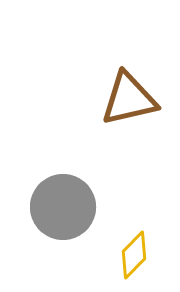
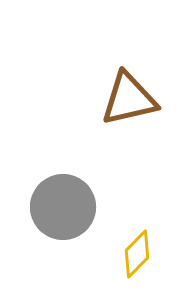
yellow diamond: moved 3 px right, 1 px up
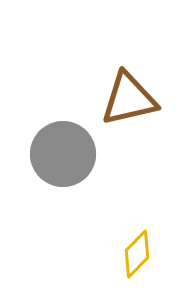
gray circle: moved 53 px up
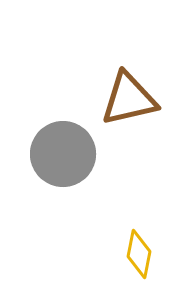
yellow diamond: moved 2 px right; rotated 33 degrees counterclockwise
